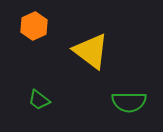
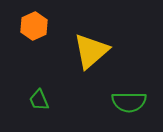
yellow triangle: rotated 42 degrees clockwise
green trapezoid: rotated 30 degrees clockwise
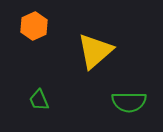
yellow triangle: moved 4 px right
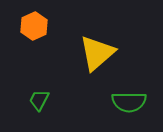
yellow triangle: moved 2 px right, 2 px down
green trapezoid: rotated 50 degrees clockwise
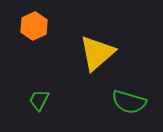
green semicircle: rotated 16 degrees clockwise
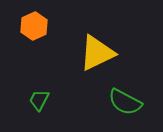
yellow triangle: rotated 15 degrees clockwise
green semicircle: moved 4 px left; rotated 12 degrees clockwise
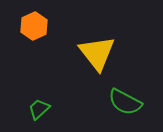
yellow triangle: rotated 42 degrees counterclockwise
green trapezoid: moved 9 px down; rotated 20 degrees clockwise
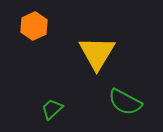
yellow triangle: rotated 9 degrees clockwise
green trapezoid: moved 13 px right
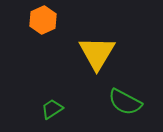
orange hexagon: moved 9 px right, 6 px up
green trapezoid: rotated 10 degrees clockwise
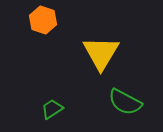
orange hexagon: rotated 16 degrees counterclockwise
yellow triangle: moved 4 px right
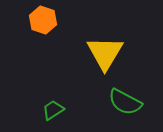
yellow triangle: moved 4 px right
green trapezoid: moved 1 px right, 1 px down
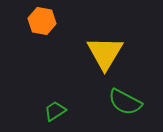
orange hexagon: moved 1 px left, 1 px down; rotated 8 degrees counterclockwise
green trapezoid: moved 2 px right, 1 px down
